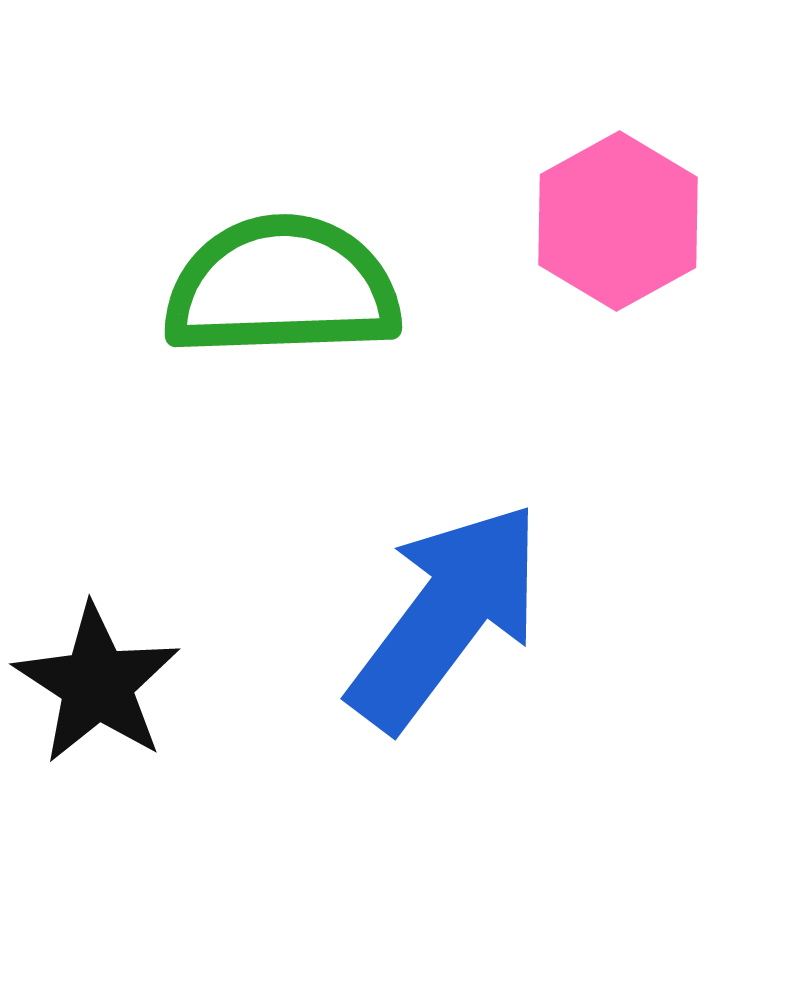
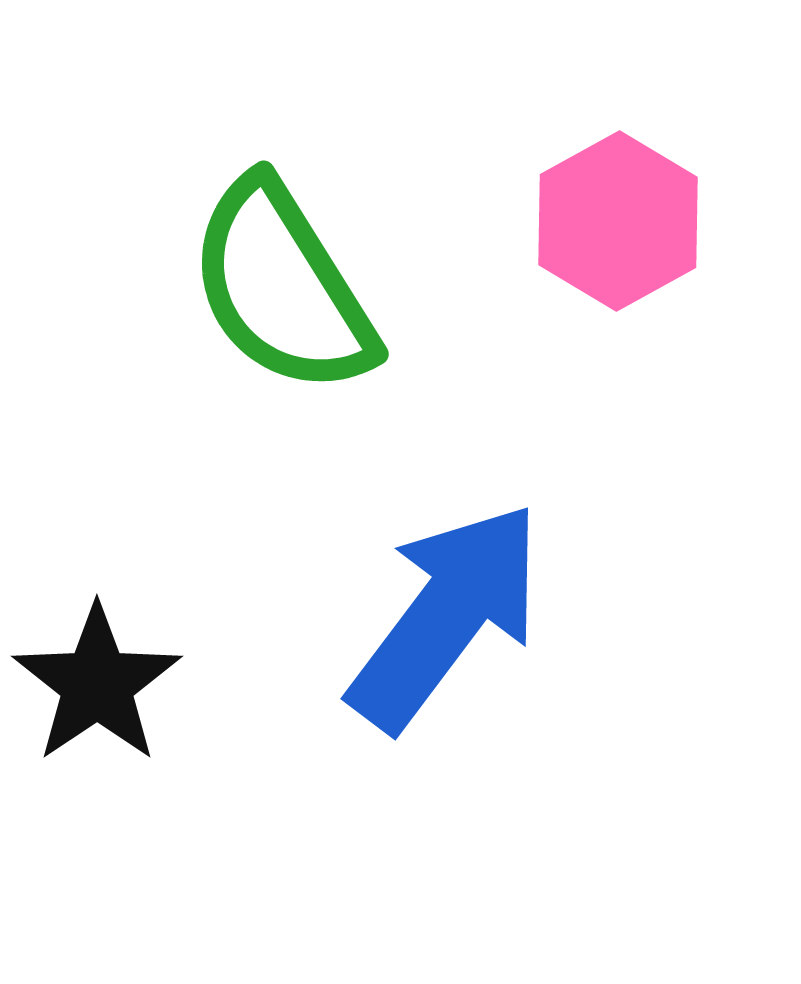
green semicircle: rotated 120 degrees counterclockwise
black star: rotated 5 degrees clockwise
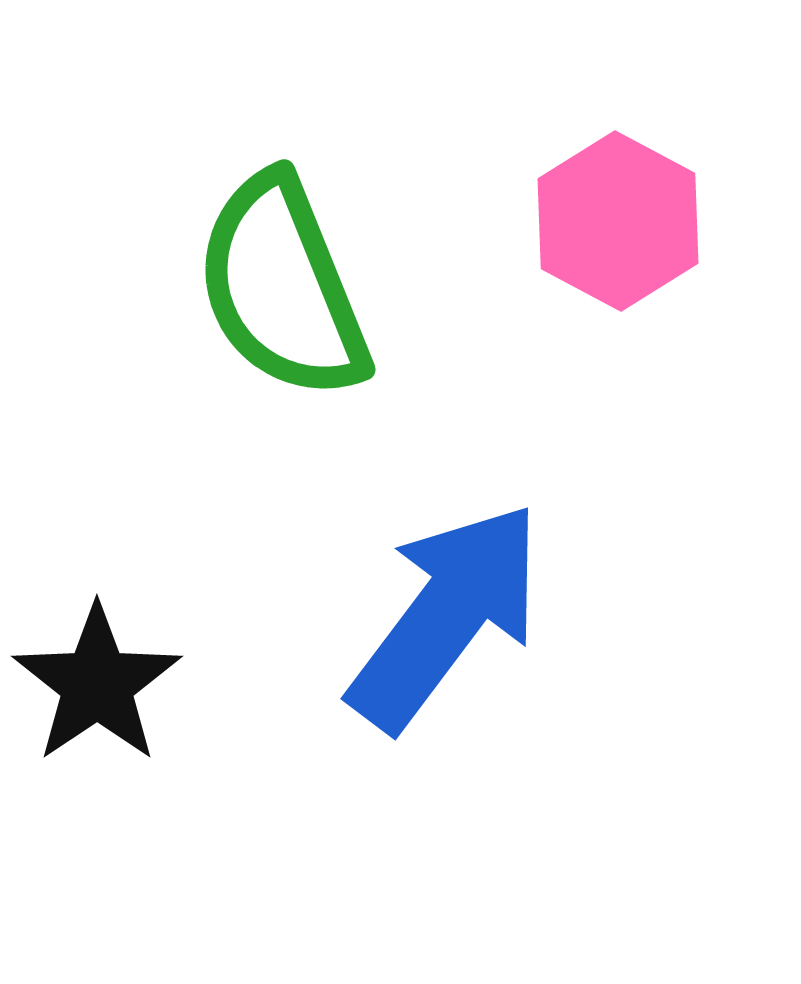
pink hexagon: rotated 3 degrees counterclockwise
green semicircle: rotated 10 degrees clockwise
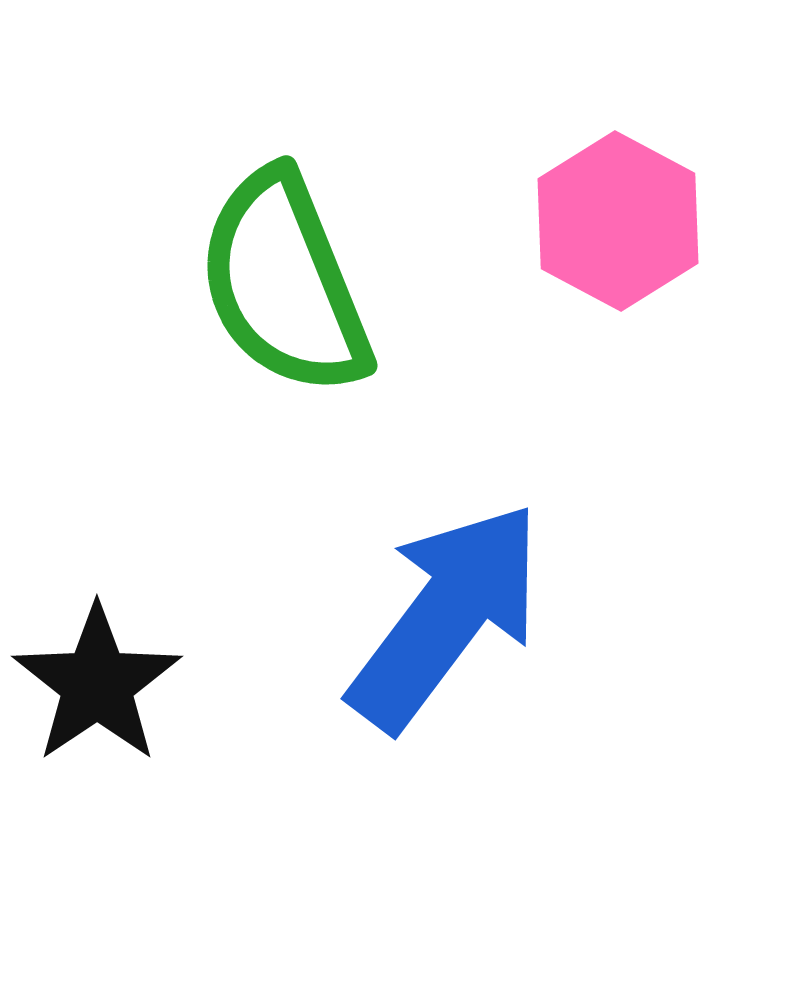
green semicircle: moved 2 px right, 4 px up
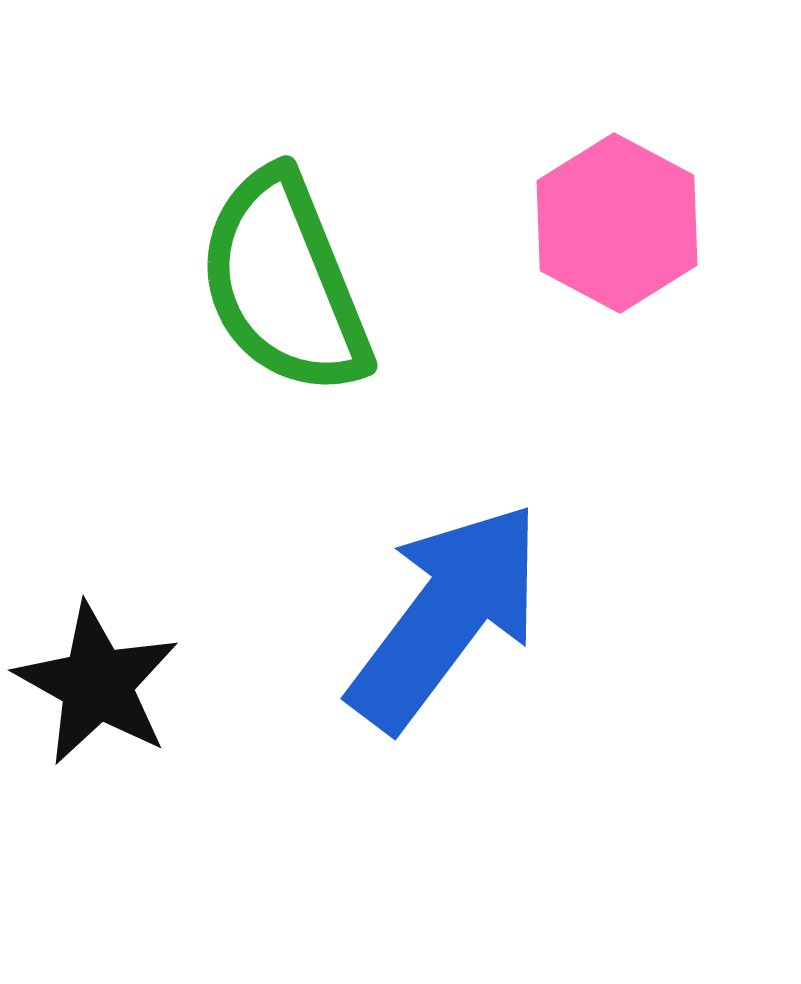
pink hexagon: moved 1 px left, 2 px down
black star: rotated 9 degrees counterclockwise
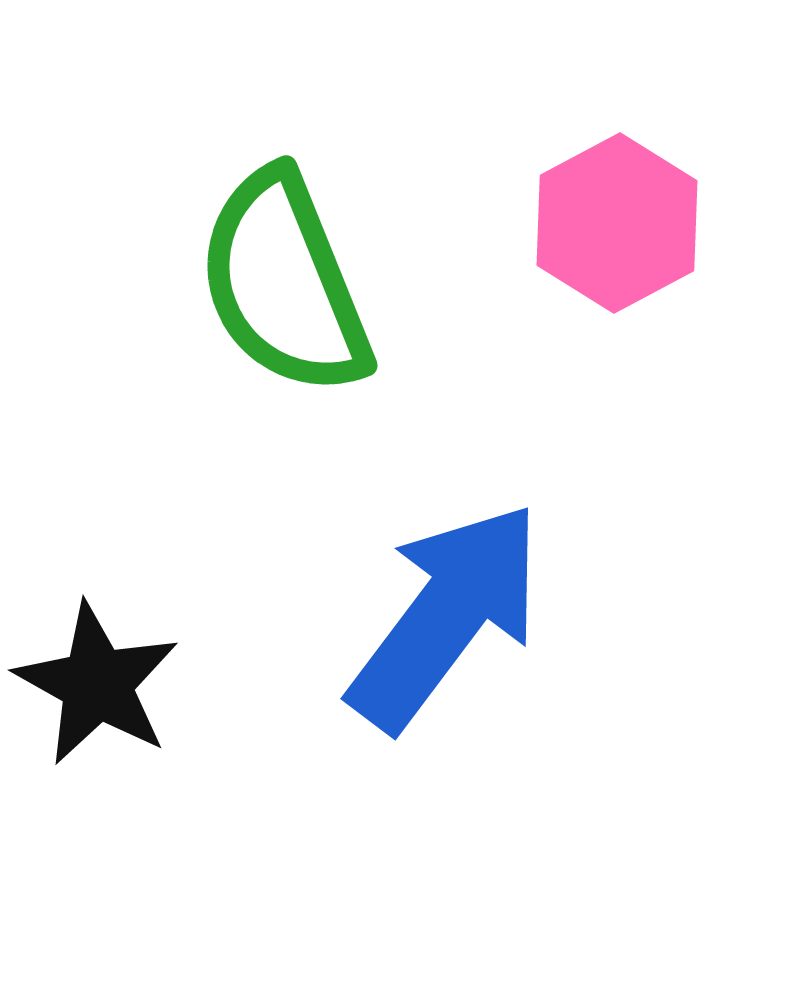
pink hexagon: rotated 4 degrees clockwise
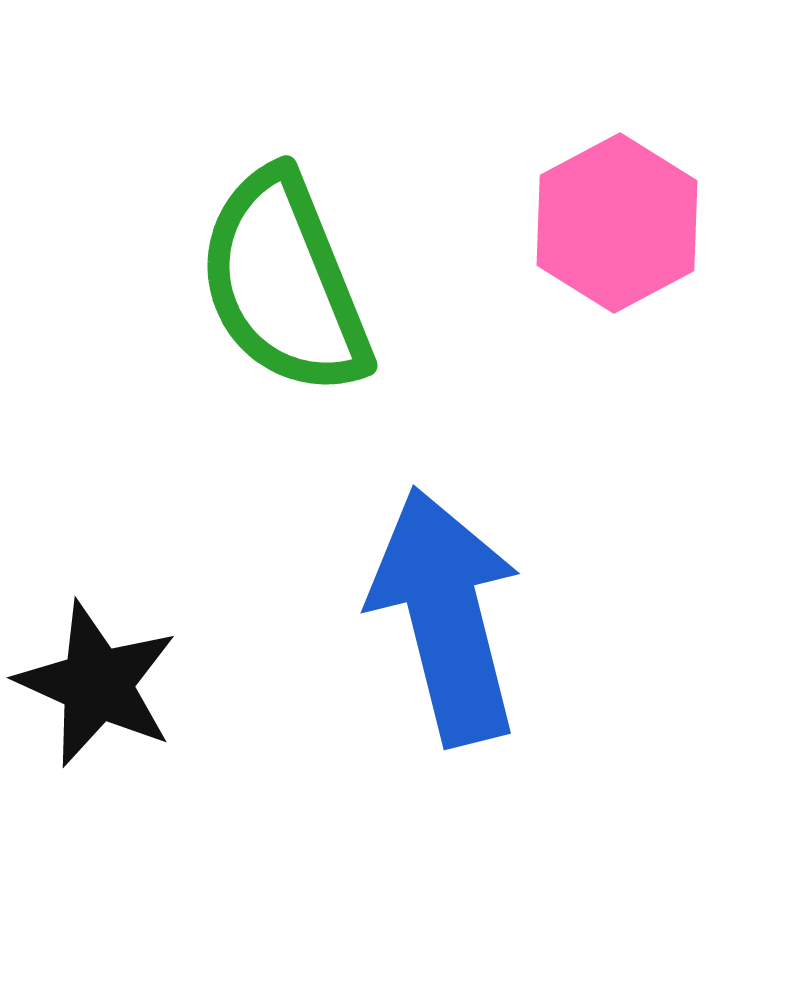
blue arrow: rotated 51 degrees counterclockwise
black star: rotated 5 degrees counterclockwise
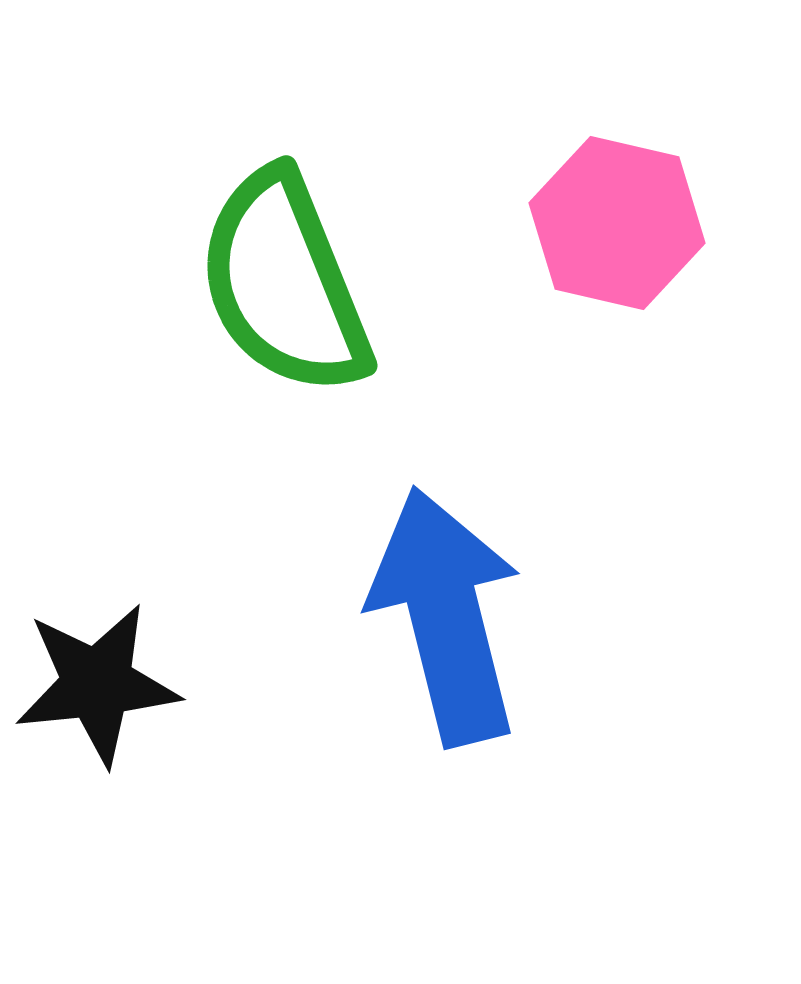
pink hexagon: rotated 19 degrees counterclockwise
black star: rotated 30 degrees counterclockwise
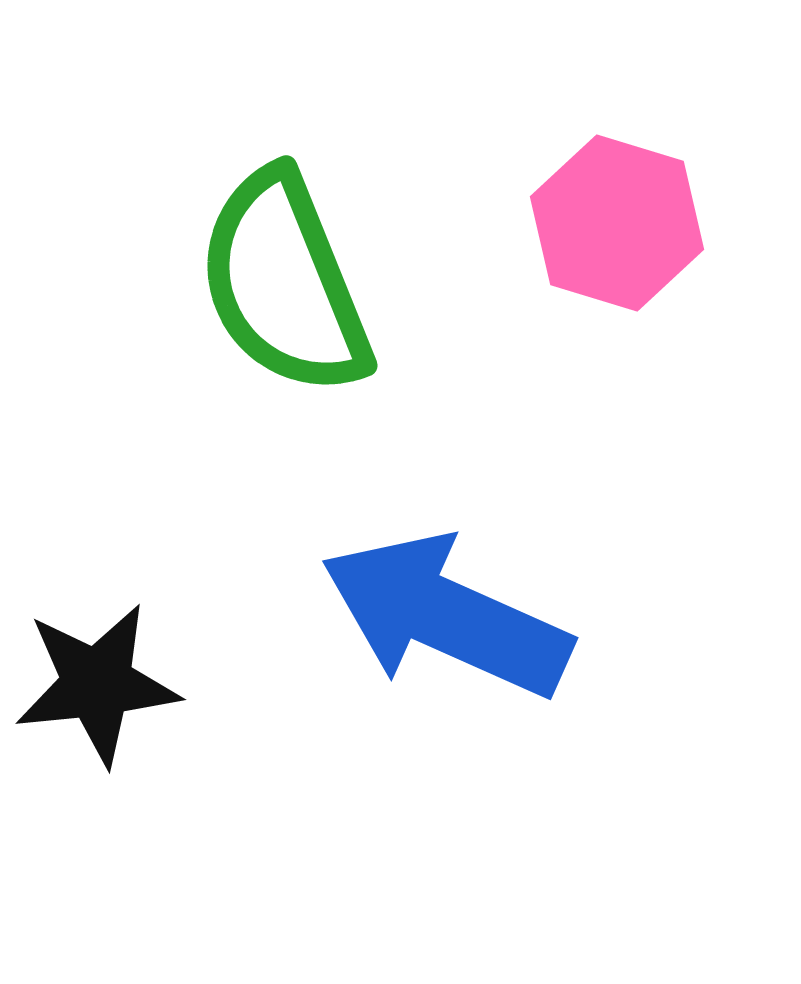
pink hexagon: rotated 4 degrees clockwise
blue arrow: rotated 52 degrees counterclockwise
